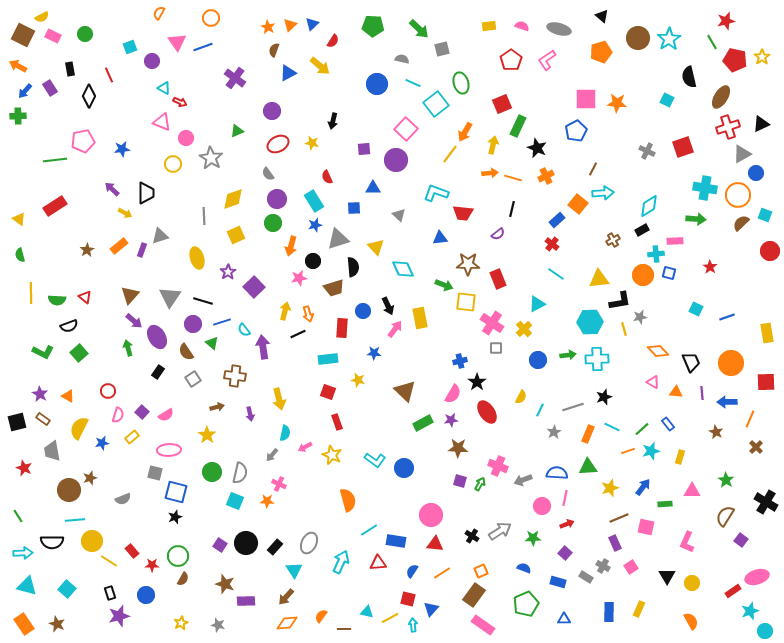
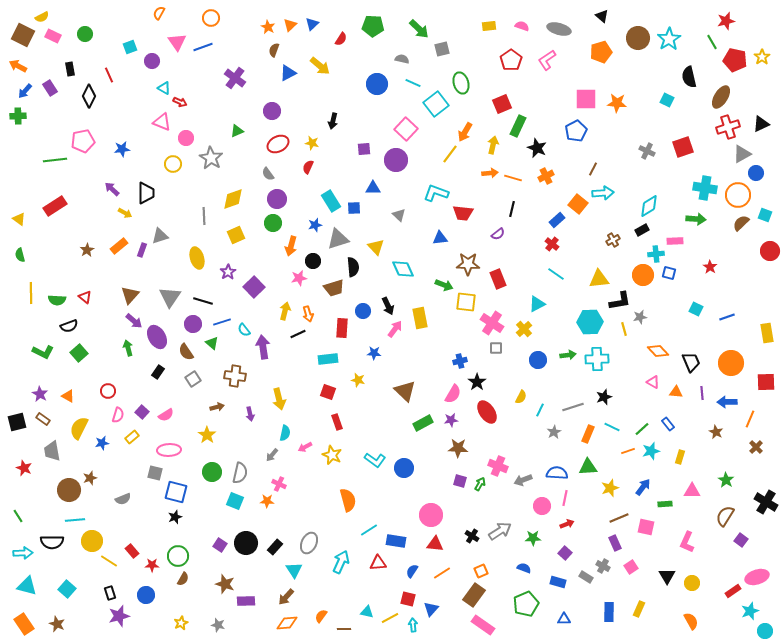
red semicircle at (333, 41): moved 8 px right, 2 px up
red semicircle at (327, 177): moved 19 px left, 10 px up; rotated 48 degrees clockwise
cyan rectangle at (314, 201): moved 17 px right
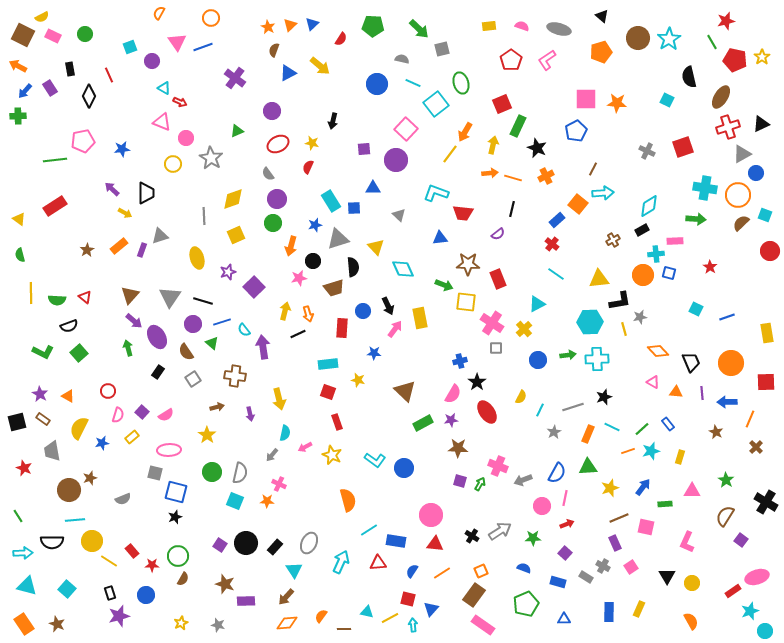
purple star at (228, 272): rotated 14 degrees clockwise
cyan rectangle at (328, 359): moved 5 px down
blue semicircle at (557, 473): rotated 115 degrees clockwise
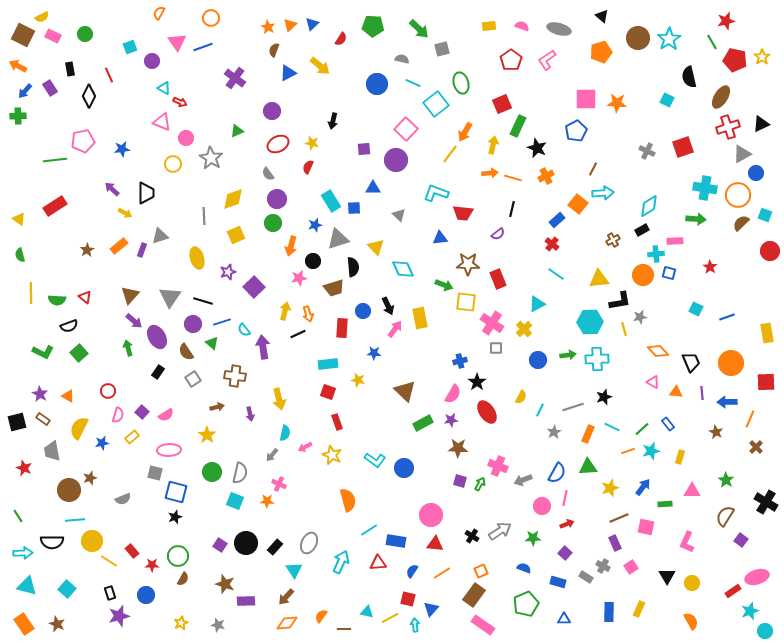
cyan arrow at (413, 625): moved 2 px right
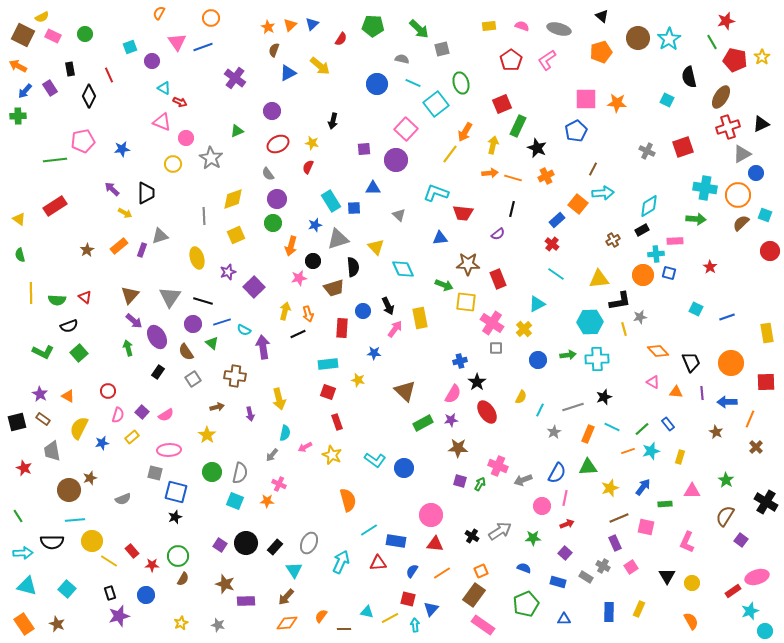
cyan semicircle at (244, 330): rotated 24 degrees counterclockwise
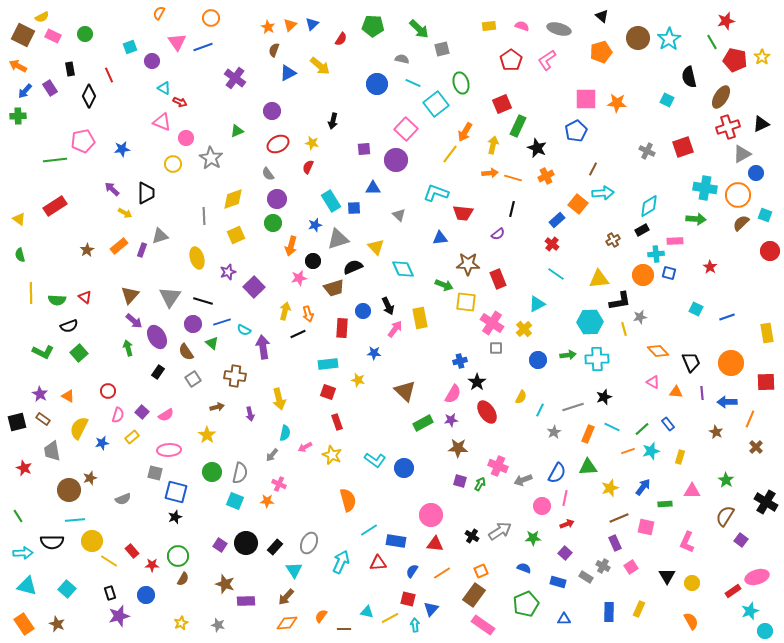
black semicircle at (353, 267): rotated 108 degrees counterclockwise
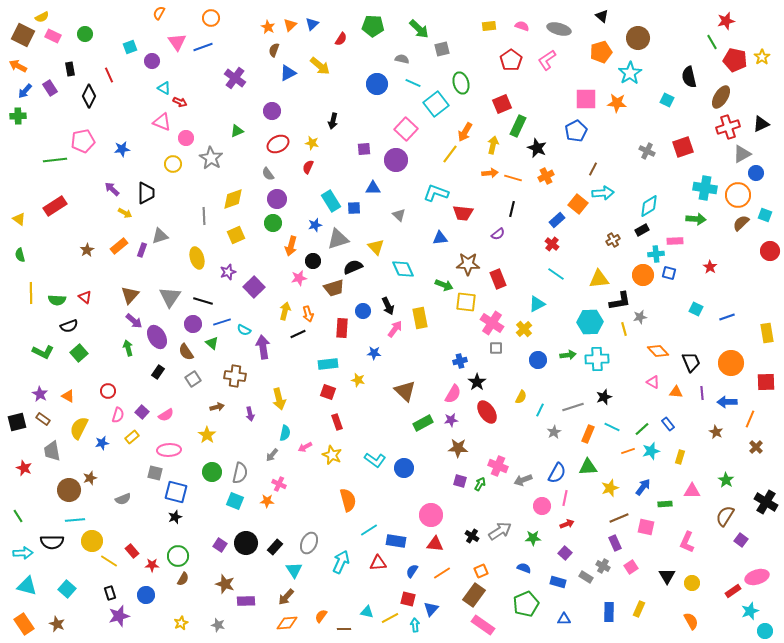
cyan star at (669, 39): moved 39 px left, 34 px down
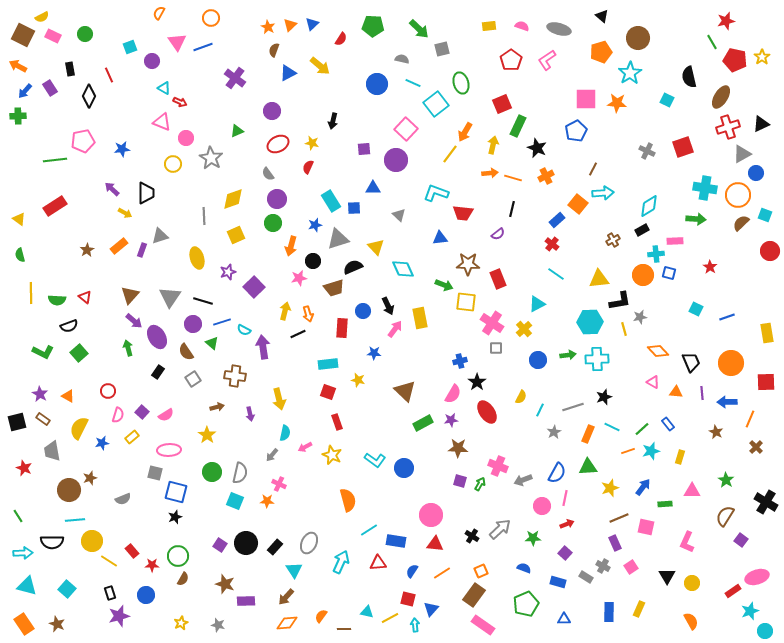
gray arrow at (500, 531): moved 2 px up; rotated 10 degrees counterclockwise
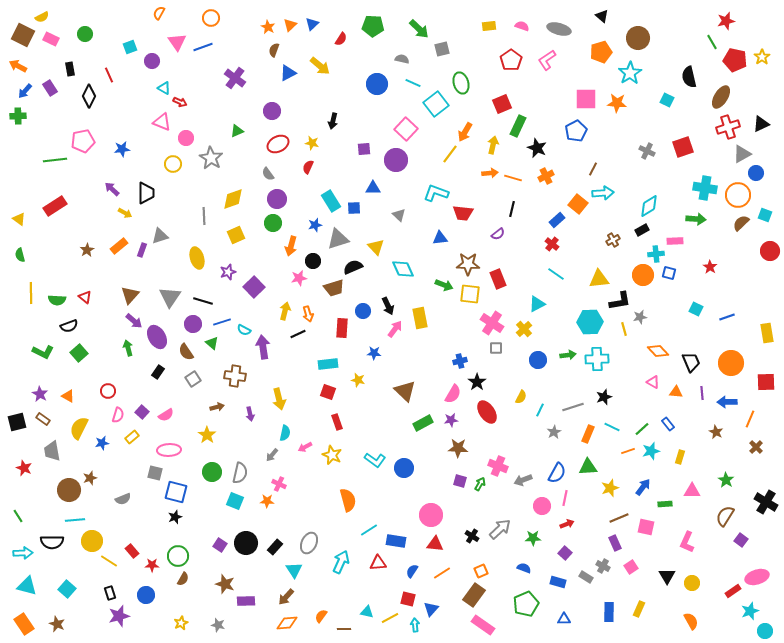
pink rectangle at (53, 36): moved 2 px left, 3 px down
yellow square at (466, 302): moved 4 px right, 8 px up
